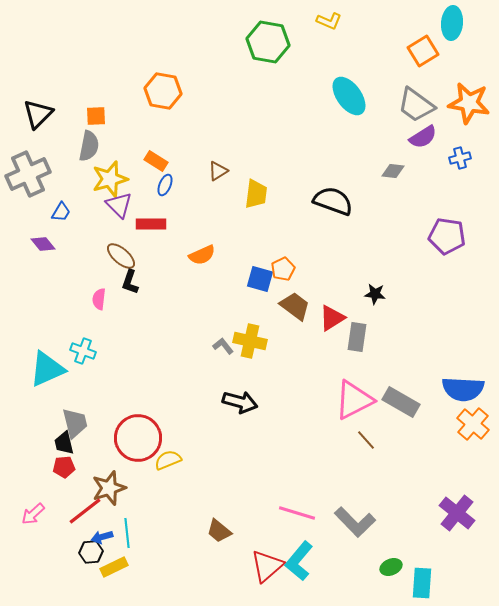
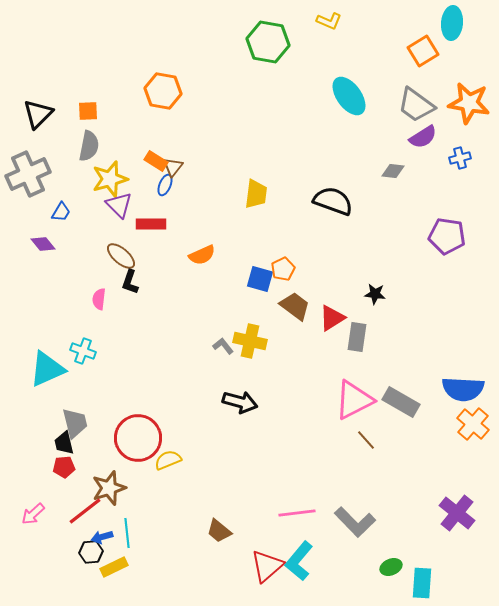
orange square at (96, 116): moved 8 px left, 5 px up
brown triangle at (218, 171): moved 45 px left, 4 px up; rotated 20 degrees counterclockwise
pink line at (297, 513): rotated 24 degrees counterclockwise
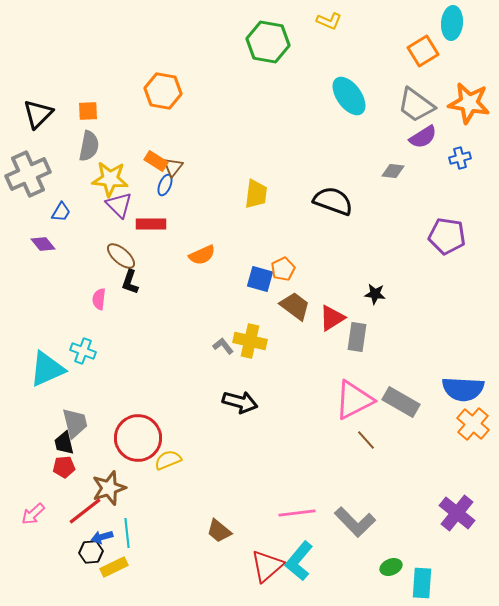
yellow star at (110, 179): rotated 21 degrees clockwise
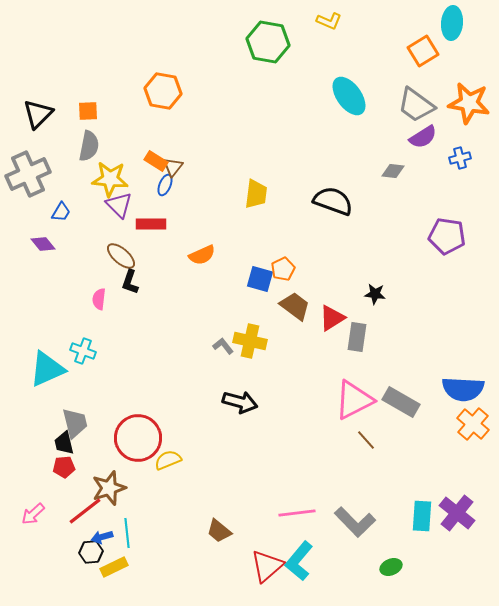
cyan rectangle at (422, 583): moved 67 px up
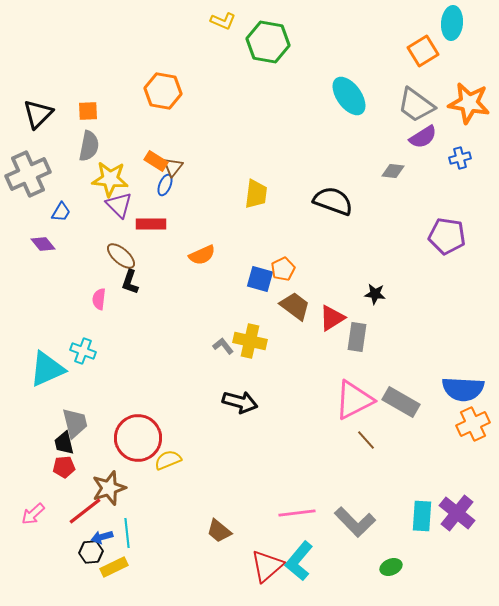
yellow L-shape at (329, 21): moved 106 px left
orange cross at (473, 424): rotated 24 degrees clockwise
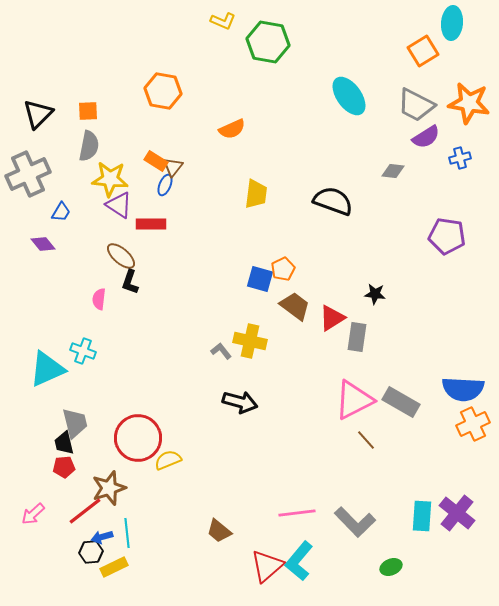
gray trapezoid at (416, 105): rotated 9 degrees counterclockwise
purple semicircle at (423, 137): moved 3 px right
purple triangle at (119, 205): rotated 12 degrees counterclockwise
orange semicircle at (202, 255): moved 30 px right, 126 px up
gray L-shape at (223, 346): moved 2 px left, 5 px down
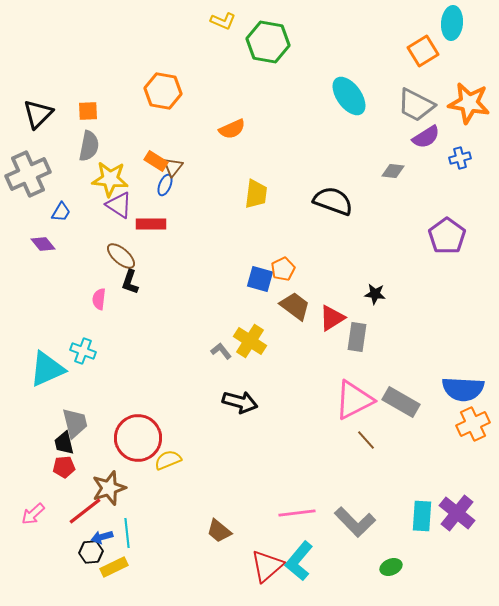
purple pentagon at (447, 236): rotated 27 degrees clockwise
yellow cross at (250, 341): rotated 20 degrees clockwise
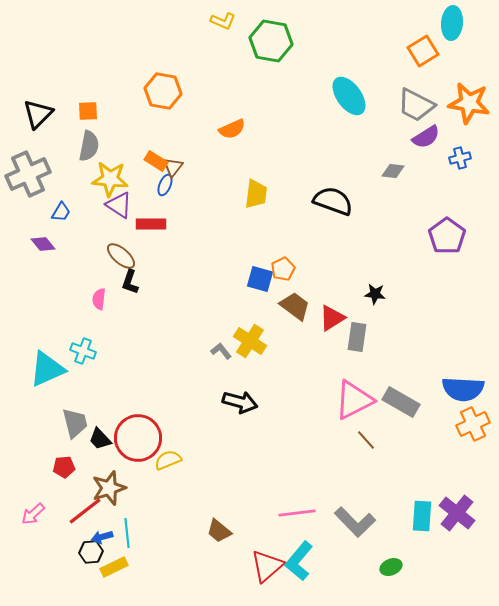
green hexagon at (268, 42): moved 3 px right, 1 px up
black trapezoid at (64, 443): moved 36 px right, 4 px up; rotated 30 degrees counterclockwise
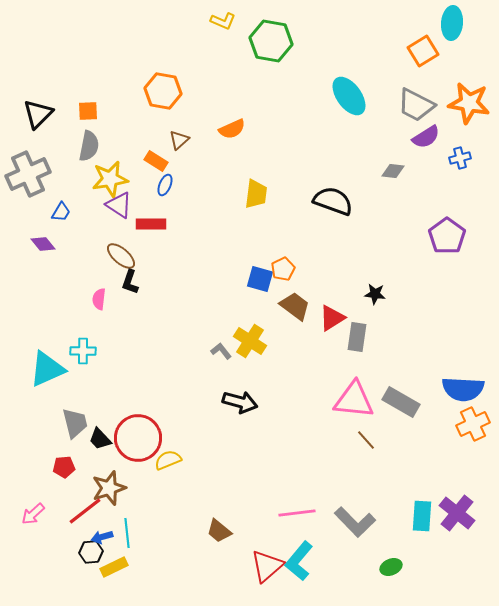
brown triangle at (173, 167): moved 6 px right, 27 px up; rotated 10 degrees clockwise
yellow star at (110, 179): rotated 15 degrees counterclockwise
cyan cross at (83, 351): rotated 20 degrees counterclockwise
pink triangle at (354, 400): rotated 33 degrees clockwise
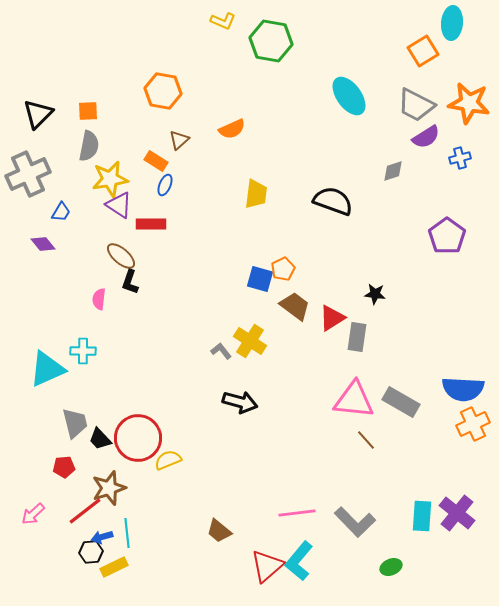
gray diamond at (393, 171): rotated 25 degrees counterclockwise
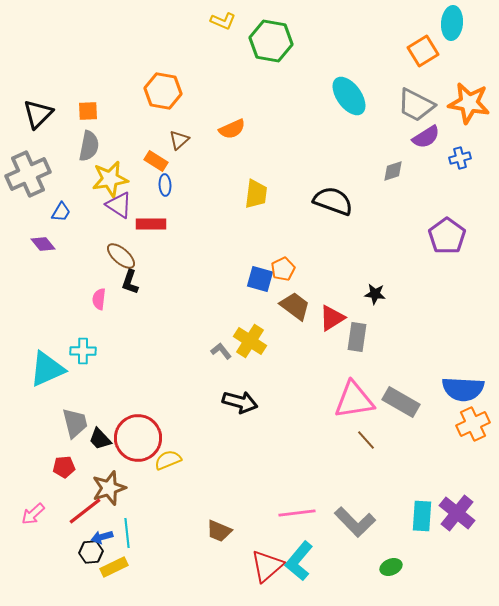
blue ellipse at (165, 185): rotated 25 degrees counterclockwise
pink triangle at (354, 400): rotated 15 degrees counterclockwise
brown trapezoid at (219, 531): rotated 16 degrees counterclockwise
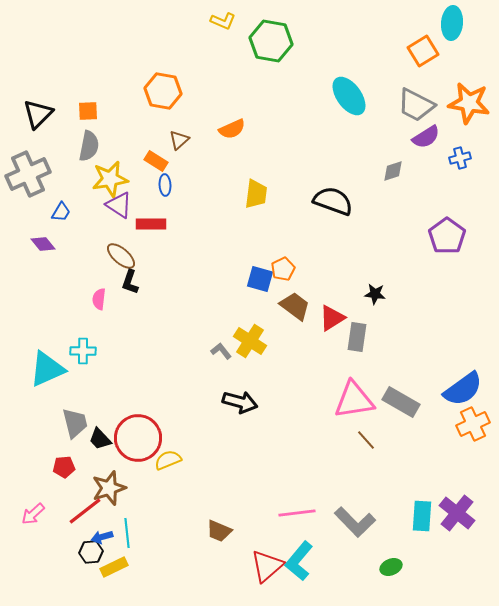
blue semicircle at (463, 389): rotated 39 degrees counterclockwise
